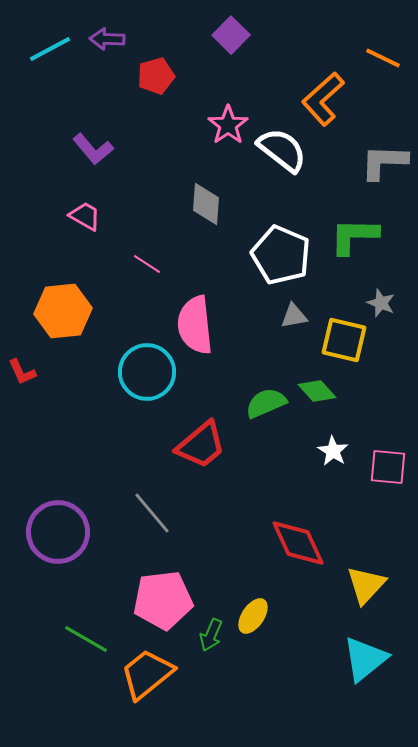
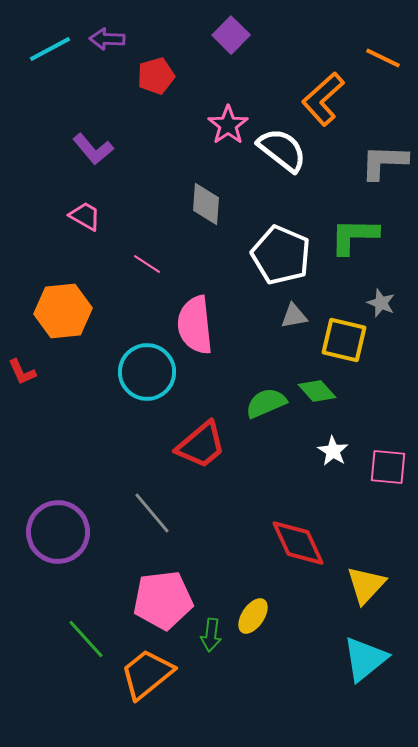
green arrow: rotated 16 degrees counterclockwise
green line: rotated 18 degrees clockwise
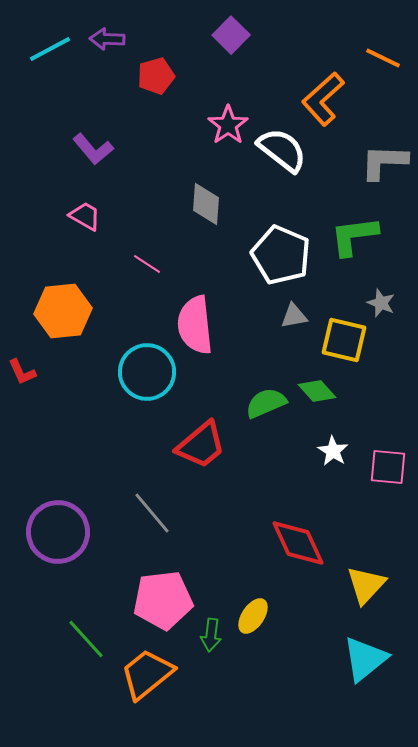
green L-shape: rotated 8 degrees counterclockwise
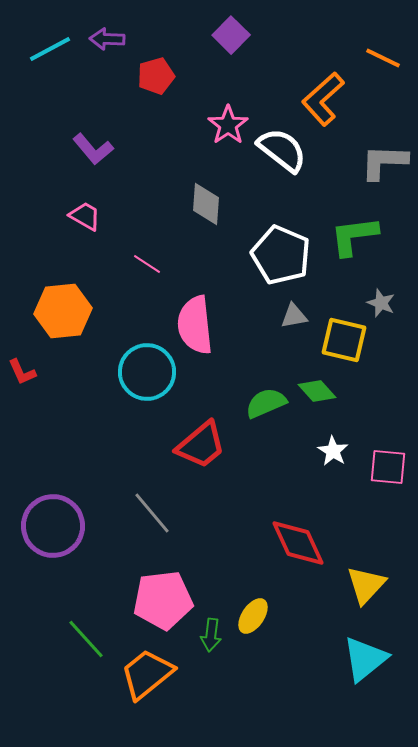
purple circle: moved 5 px left, 6 px up
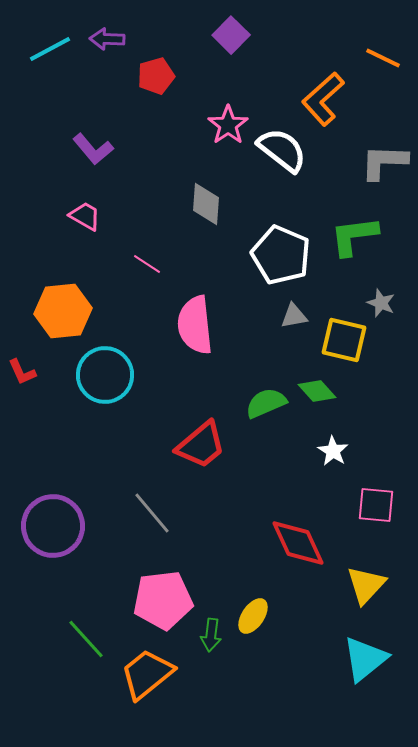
cyan circle: moved 42 px left, 3 px down
pink square: moved 12 px left, 38 px down
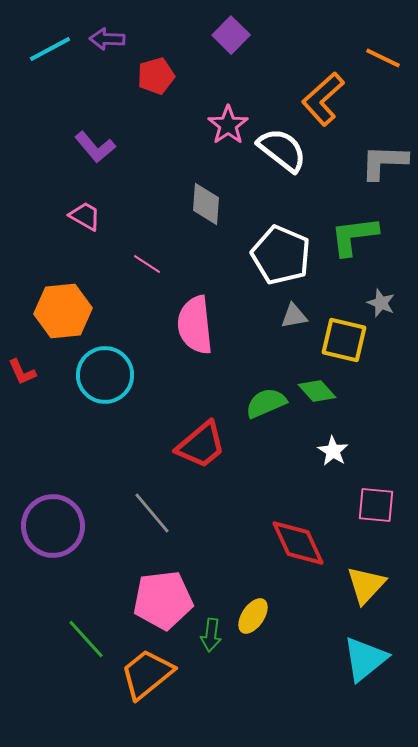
purple L-shape: moved 2 px right, 2 px up
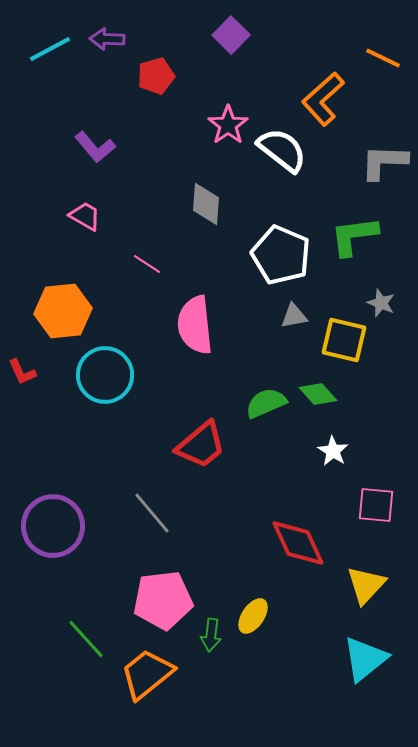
green diamond: moved 1 px right, 3 px down
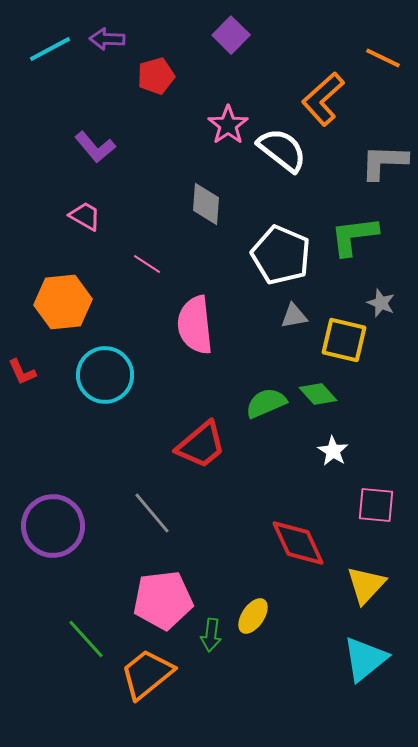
orange hexagon: moved 9 px up
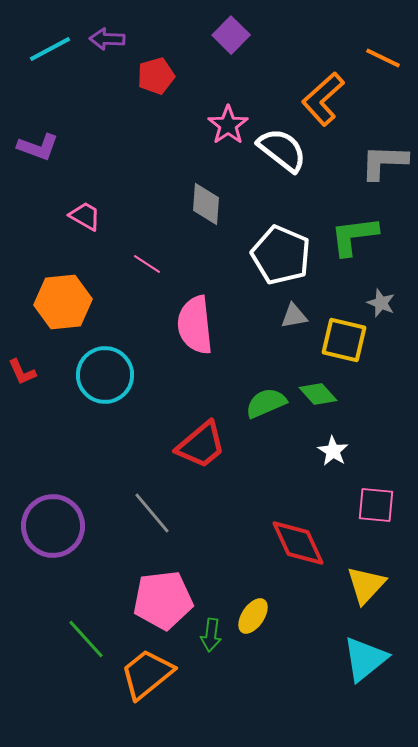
purple L-shape: moved 57 px left; rotated 30 degrees counterclockwise
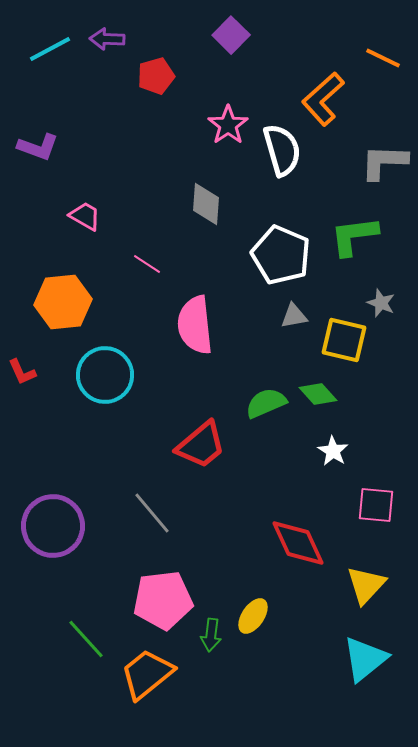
white semicircle: rotated 36 degrees clockwise
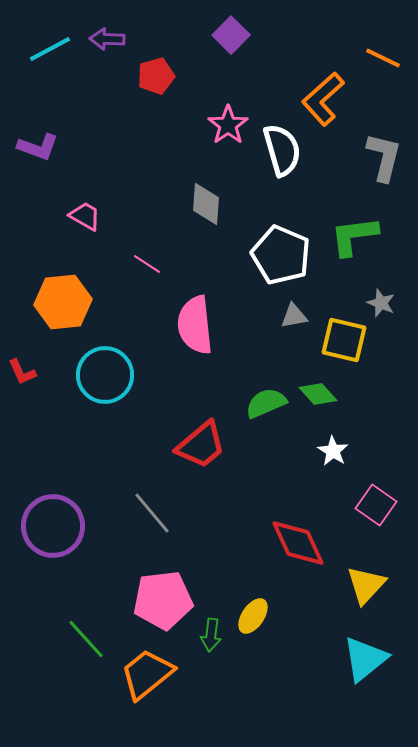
gray L-shape: moved 5 px up; rotated 102 degrees clockwise
pink square: rotated 30 degrees clockwise
